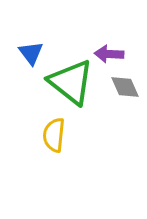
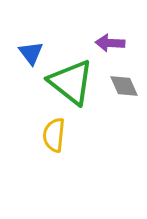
purple arrow: moved 1 px right, 11 px up
gray diamond: moved 1 px left, 1 px up
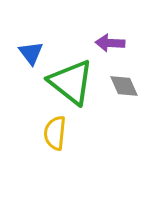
yellow semicircle: moved 1 px right, 2 px up
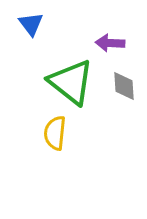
blue triangle: moved 29 px up
gray diamond: rotated 20 degrees clockwise
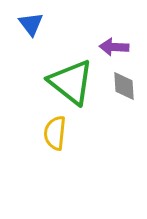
purple arrow: moved 4 px right, 4 px down
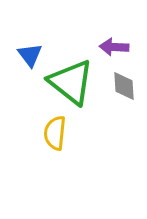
blue triangle: moved 1 px left, 31 px down
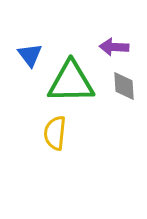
green triangle: rotated 39 degrees counterclockwise
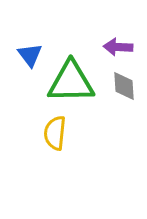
purple arrow: moved 4 px right
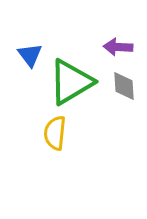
green triangle: rotated 30 degrees counterclockwise
